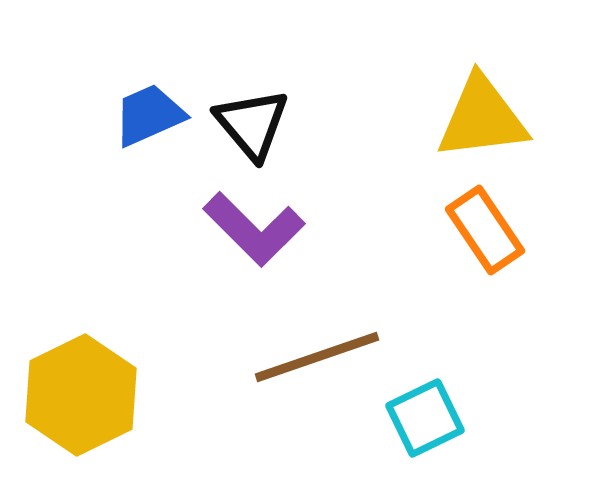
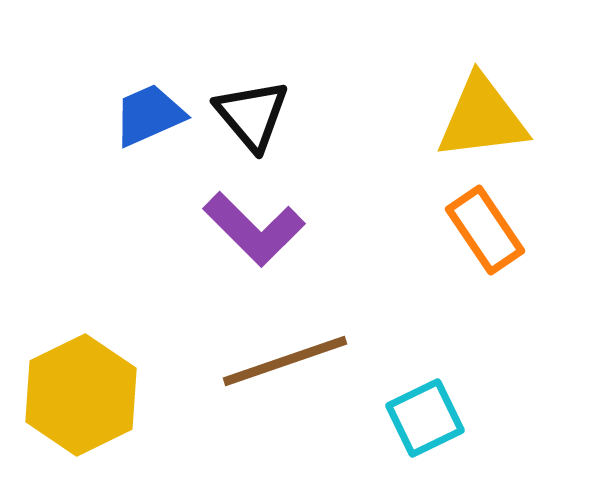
black triangle: moved 9 px up
brown line: moved 32 px left, 4 px down
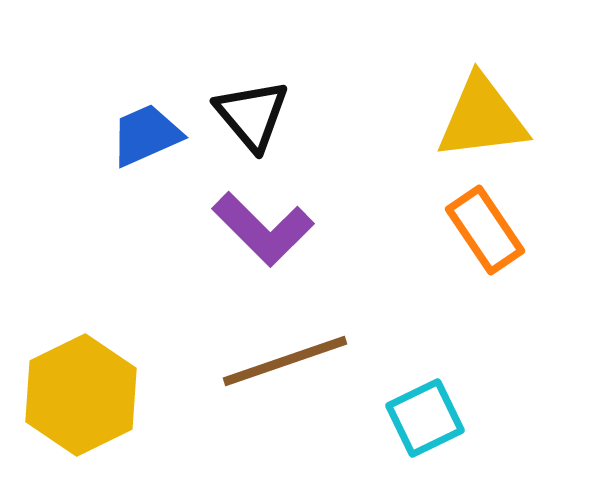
blue trapezoid: moved 3 px left, 20 px down
purple L-shape: moved 9 px right
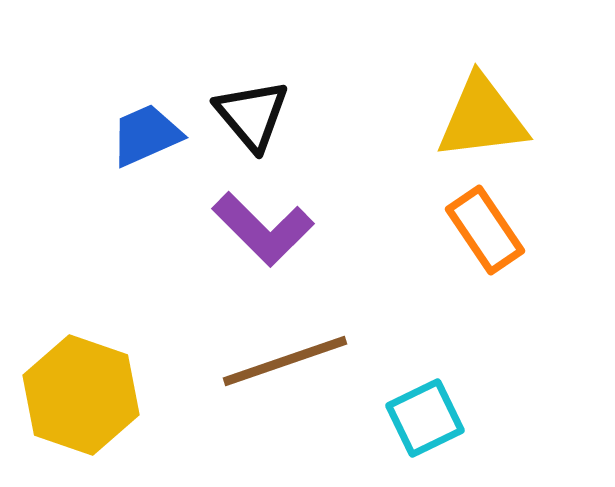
yellow hexagon: rotated 15 degrees counterclockwise
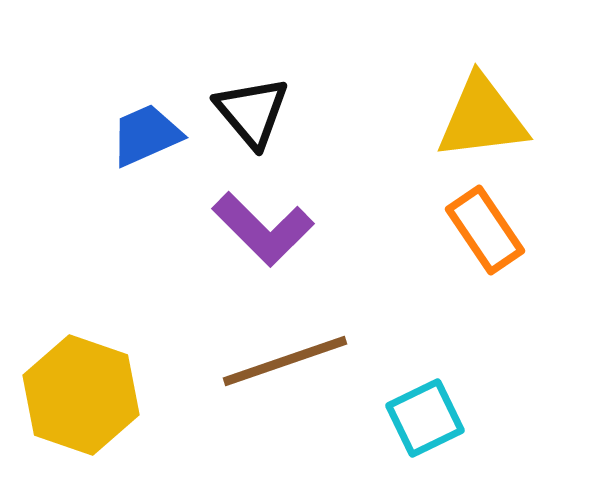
black triangle: moved 3 px up
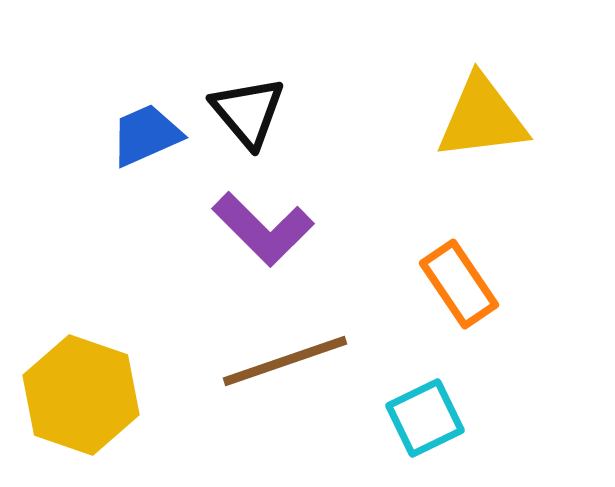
black triangle: moved 4 px left
orange rectangle: moved 26 px left, 54 px down
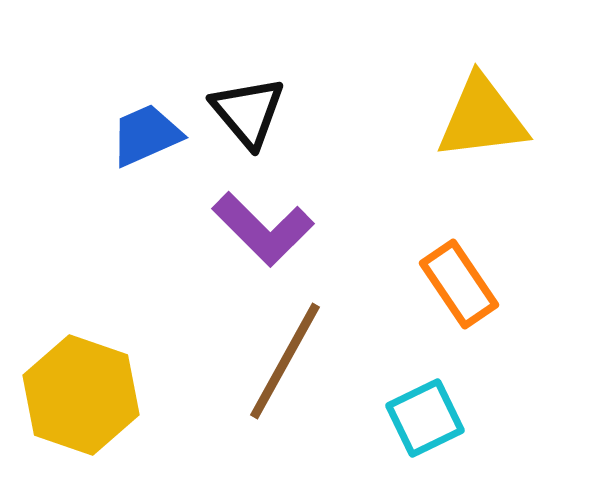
brown line: rotated 42 degrees counterclockwise
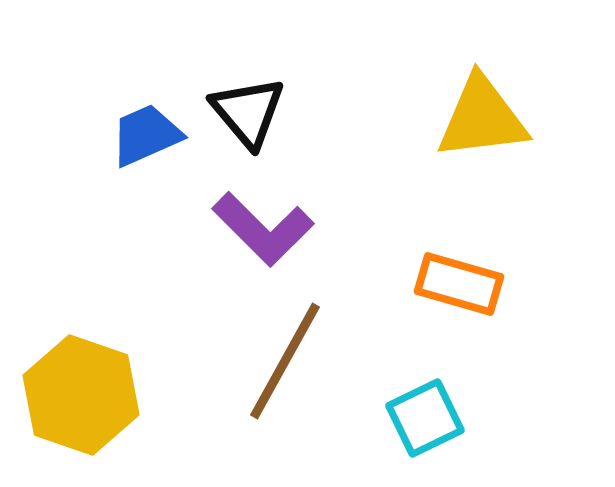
orange rectangle: rotated 40 degrees counterclockwise
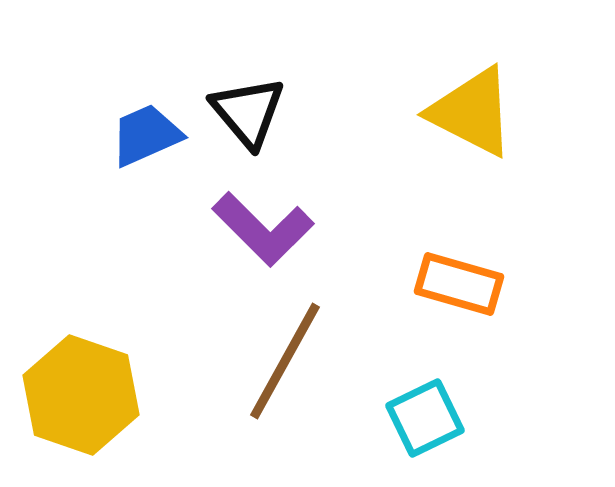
yellow triangle: moved 10 px left, 6 px up; rotated 34 degrees clockwise
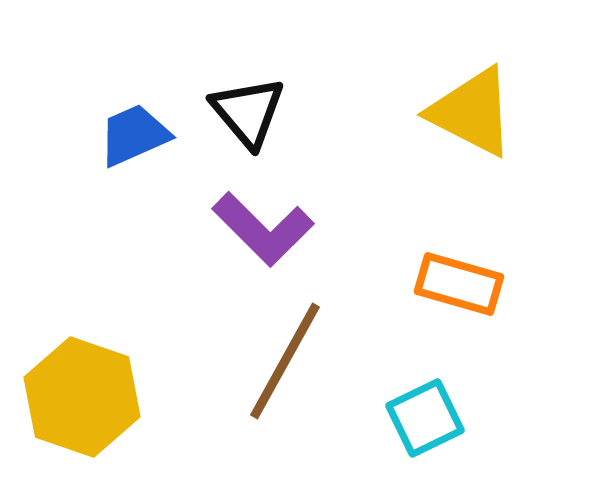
blue trapezoid: moved 12 px left
yellow hexagon: moved 1 px right, 2 px down
